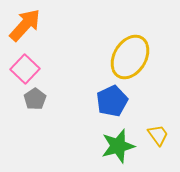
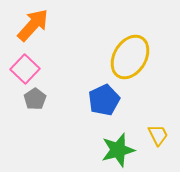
orange arrow: moved 8 px right
blue pentagon: moved 8 px left, 1 px up
yellow trapezoid: rotated 10 degrees clockwise
green star: moved 4 px down
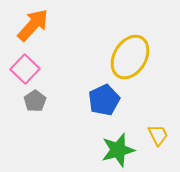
gray pentagon: moved 2 px down
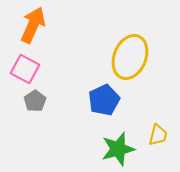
orange arrow: rotated 18 degrees counterclockwise
yellow ellipse: rotated 9 degrees counterclockwise
pink square: rotated 16 degrees counterclockwise
yellow trapezoid: rotated 40 degrees clockwise
green star: moved 1 px up
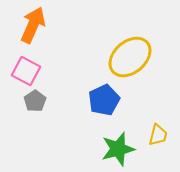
yellow ellipse: rotated 27 degrees clockwise
pink square: moved 1 px right, 2 px down
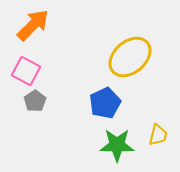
orange arrow: rotated 21 degrees clockwise
blue pentagon: moved 1 px right, 3 px down
green star: moved 1 px left, 4 px up; rotated 16 degrees clockwise
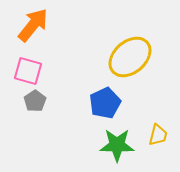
orange arrow: rotated 6 degrees counterclockwise
pink square: moved 2 px right; rotated 12 degrees counterclockwise
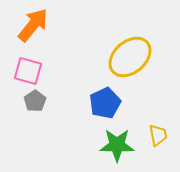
yellow trapezoid: rotated 25 degrees counterclockwise
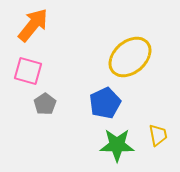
gray pentagon: moved 10 px right, 3 px down
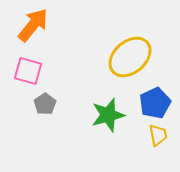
blue pentagon: moved 50 px right
green star: moved 9 px left, 30 px up; rotated 16 degrees counterclockwise
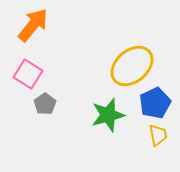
yellow ellipse: moved 2 px right, 9 px down
pink square: moved 3 px down; rotated 16 degrees clockwise
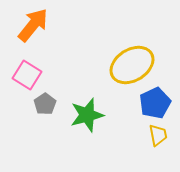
yellow ellipse: moved 1 px up; rotated 9 degrees clockwise
pink square: moved 1 px left, 1 px down
green star: moved 21 px left
